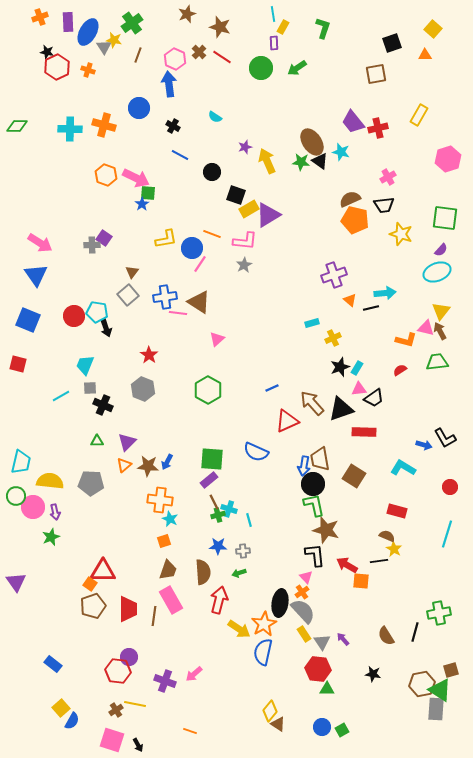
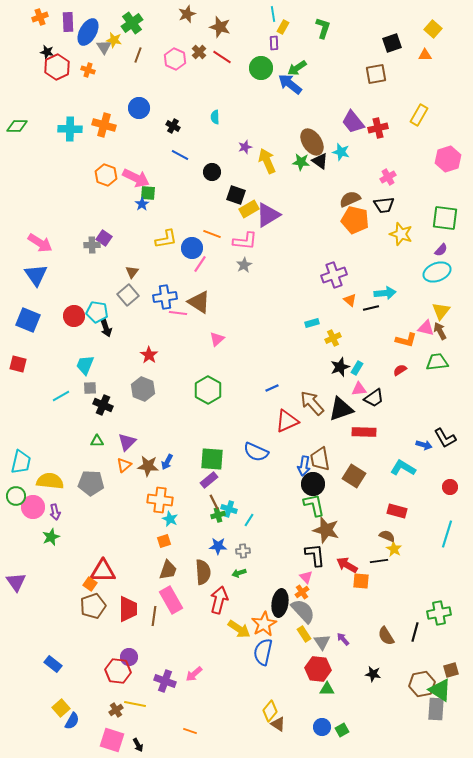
blue arrow at (169, 84): moved 121 px right; rotated 45 degrees counterclockwise
cyan semicircle at (215, 117): rotated 56 degrees clockwise
cyan line at (249, 520): rotated 48 degrees clockwise
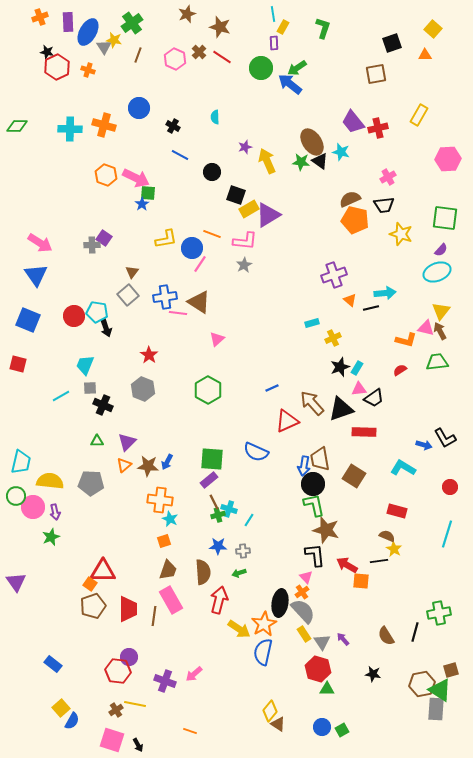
pink hexagon at (448, 159): rotated 15 degrees clockwise
red hexagon at (318, 669): rotated 10 degrees clockwise
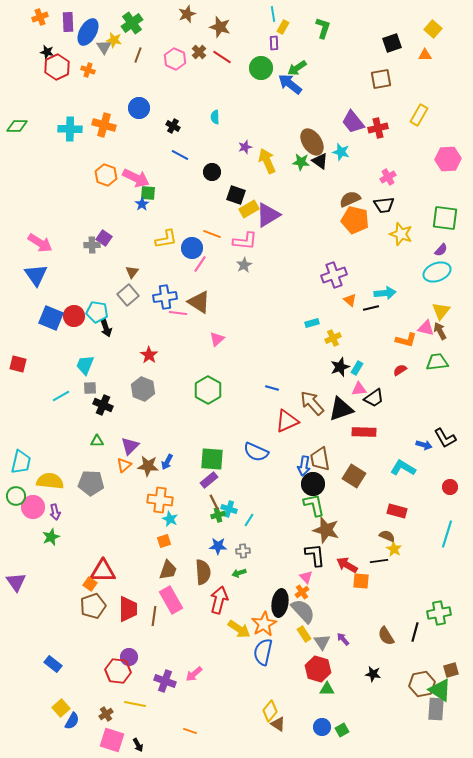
brown square at (376, 74): moved 5 px right, 5 px down
blue square at (28, 320): moved 23 px right, 2 px up
blue line at (272, 388): rotated 40 degrees clockwise
purple triangle at (127, 442): moved 3 px right, 4 px down
brown cross at (116, 710): moved 10 px left, 4 px down
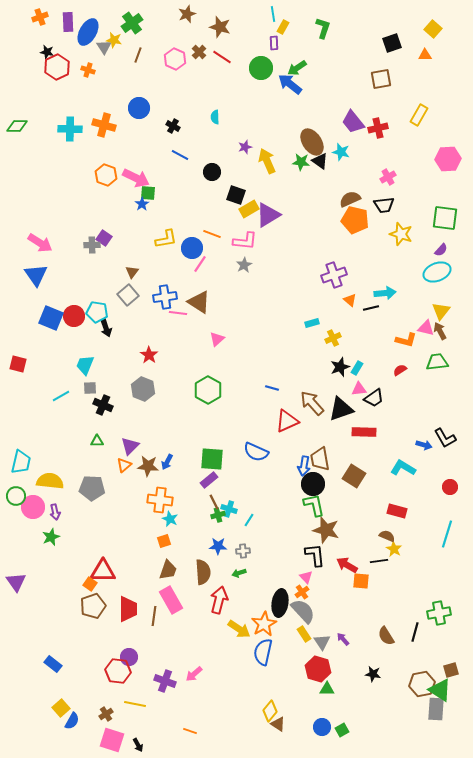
gray pentagon at (91, 483): moved 1 px right, 5 px down
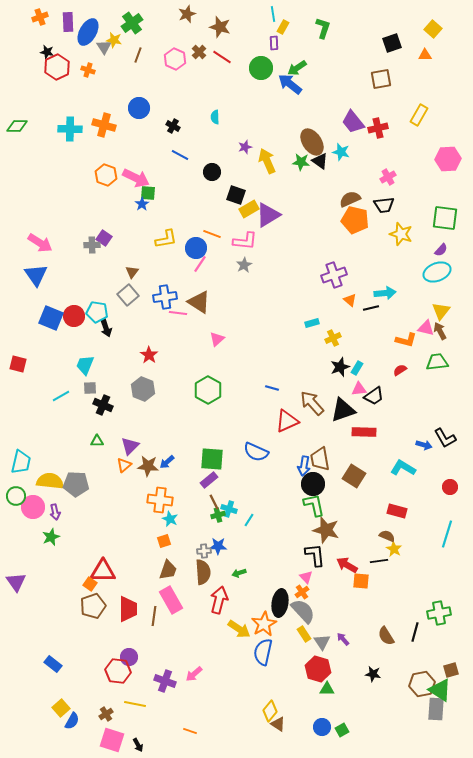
blue circle at (192, 248): moved 4 px right
black trapezoid at (374, 398): moved 2 px up
black triangle at (341, 409): moved 2 px right, 1 px down
blue arrow at (167, 462): rotated 21 degrees clockwise
gray pentagon at (92, 488): moved 16 px left, 4 px up
gray cross at (243, 551): moved 39 px left
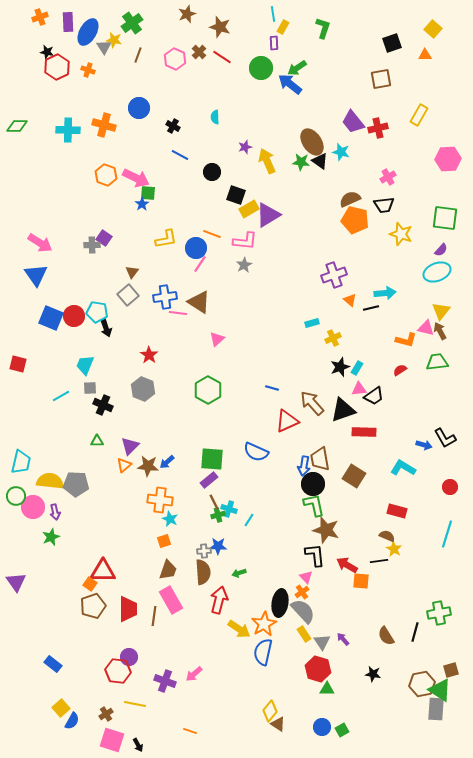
cyan cross at (70, 129): moved 2 px left, 1 px down
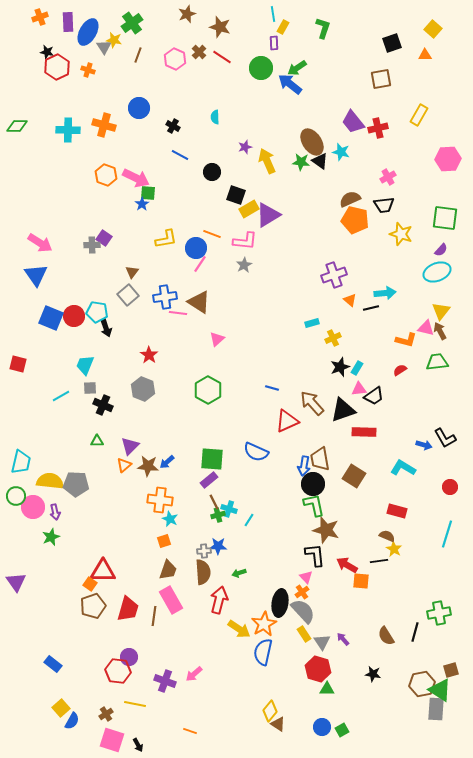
red trapezoid at (128, 609): rotated 16 degrees clockwise
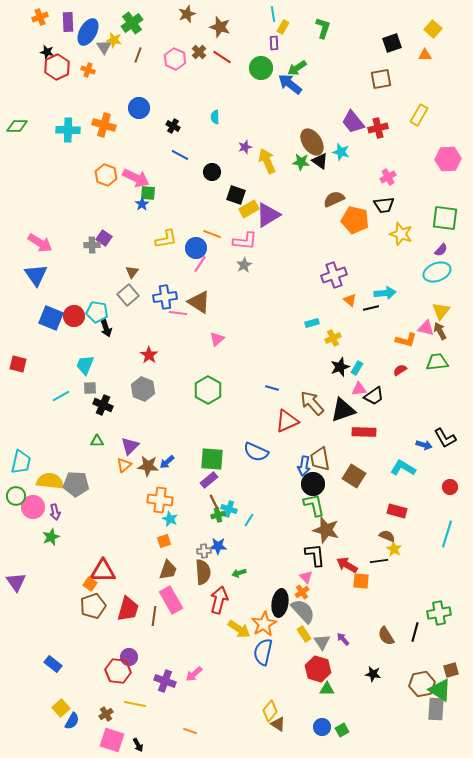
brown semicircle at (350, 199): moved 16 px left
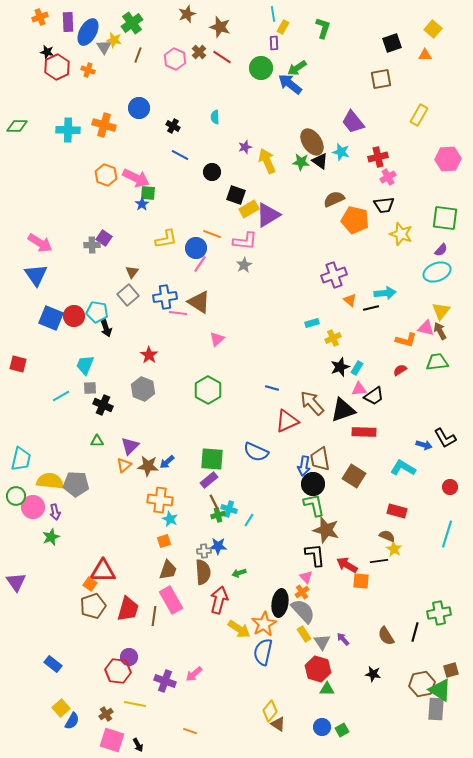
red cross at (378, 128): moved 29 px down
cyan trapezoid at (21, 462): moved 3 px up
